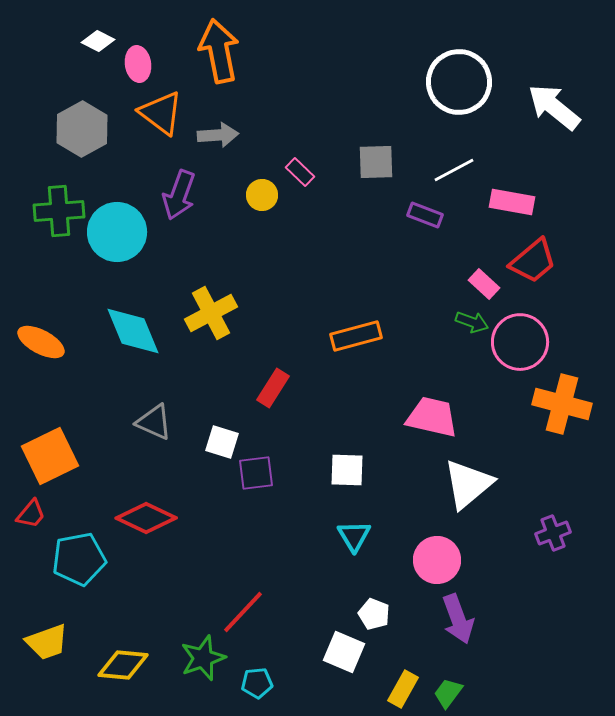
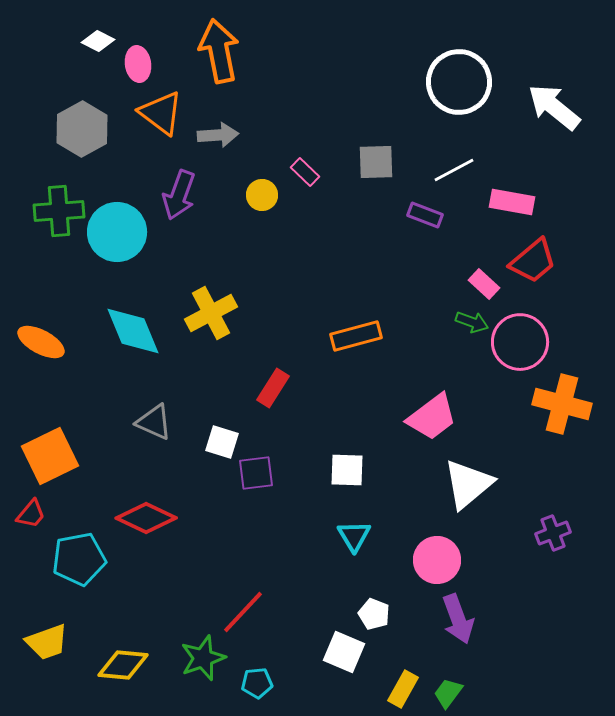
pink rectangle at (300, 172): moved 5 px right
pink trapezoid at (432, 417): rotated 130 degrees clockwise
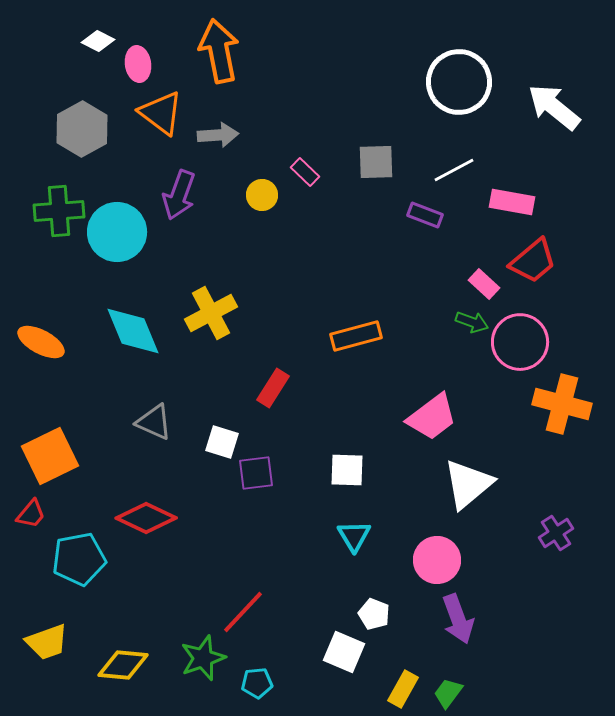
purple cross at (553, 533): moved 3 px right; rotated 12 degrees counterclockwise
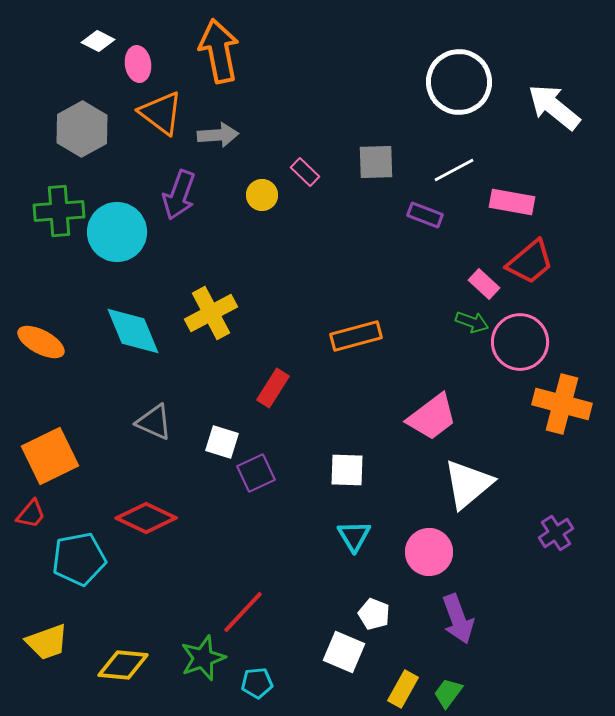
red trapezoid at (533, 261): moved 3 px left, 1 px down
purple square at (256, 473): rotated 18 degrees counterclockwise
pink circle at (437, 560): moved 8 px left, 8 px up
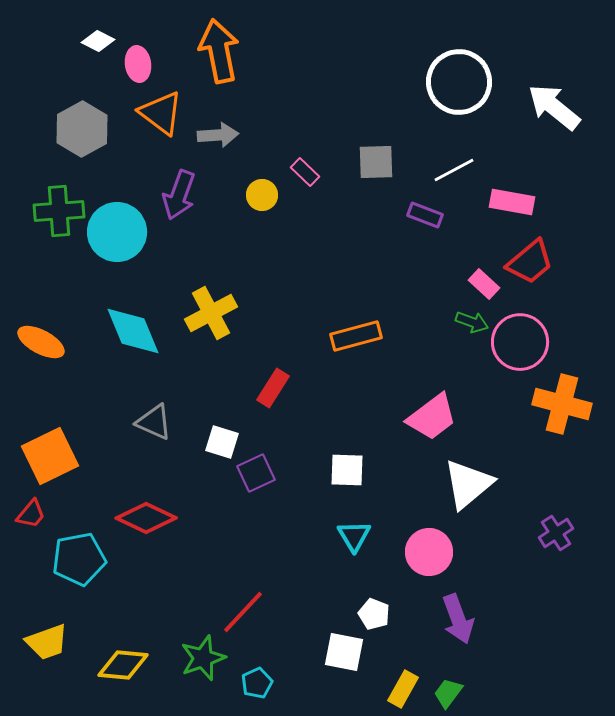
white square at (344, 652): rotated 12 degrees counterclockwise
cyan pentagon at (257, 683): rotated 20 degrees counterclockwise
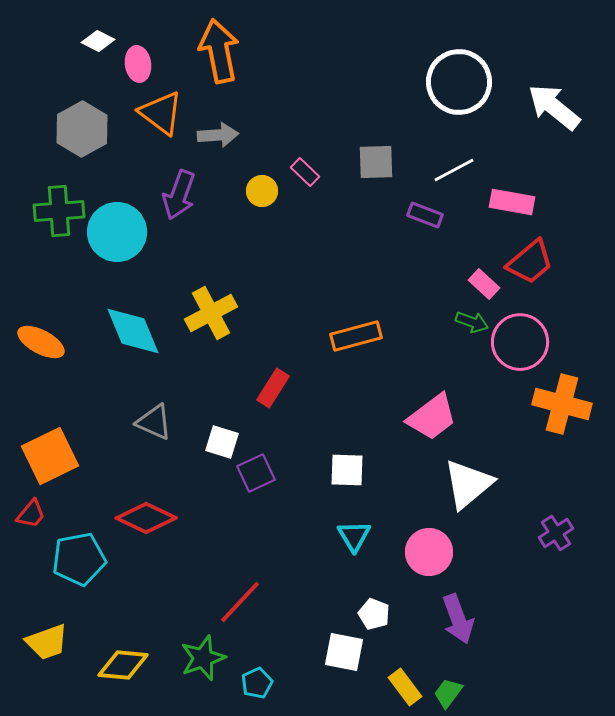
yellow circle at (262, 195): moved 4 px up
red line at (243, 612): moved 3 px left, 10 px up
yellow rectangle at (403, 689): moved 2 px right, 2 px up; rotated 66 degrees counterclockwise
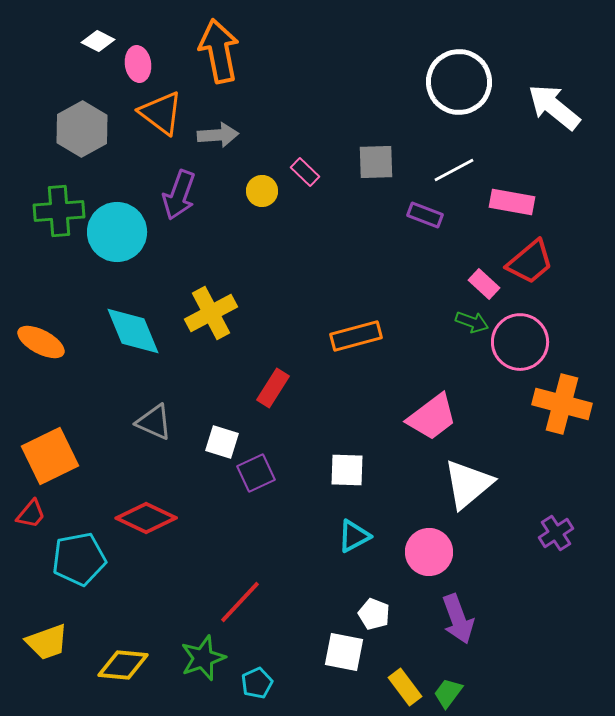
cyan triangle at (354, 536): rotated 33 degrees clockwise
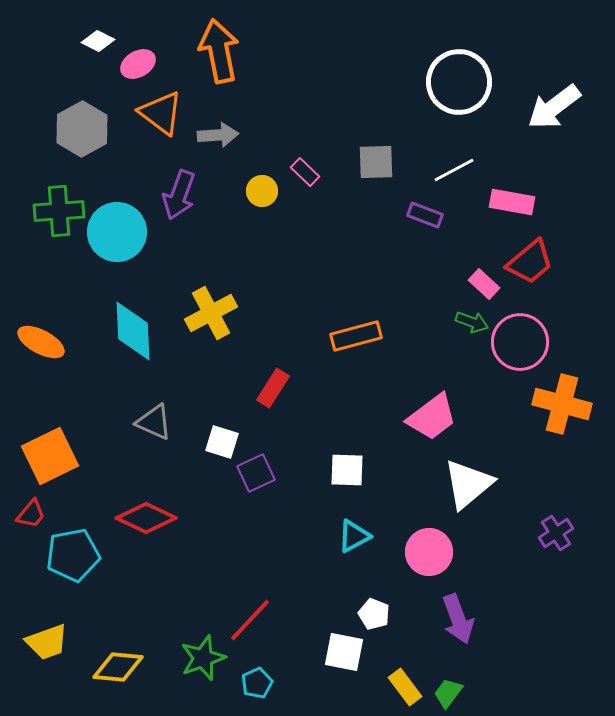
pink ellipse at (138, 64): rotated 68 degrees clockwise
white arrow at (554, 107): rotated 76 degrees counterclockwise
cyan diamond at (133, 331): rotated 20 degrees clockwise
cyan pentagon at (79, 559): moved 6 px left, 4 px up
red line at (240, 602): moved 10 px right, 18 px down
yellow diamond at (123, 665): moved 5 px left, 2 px down
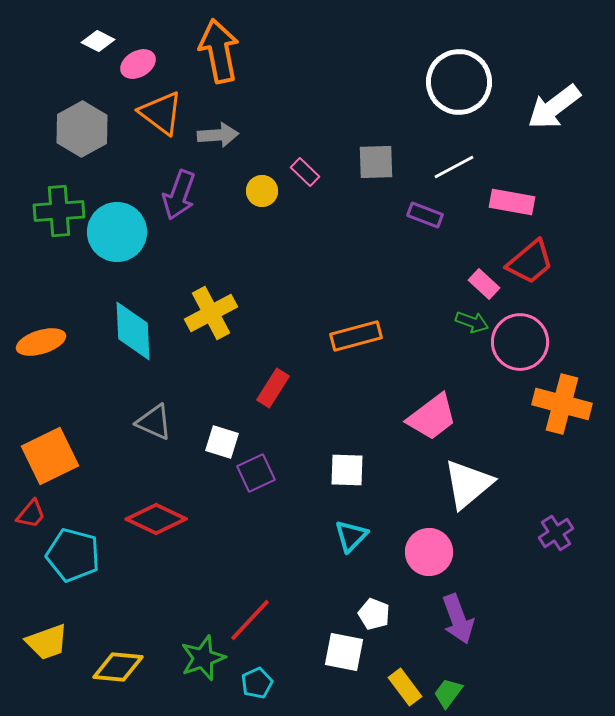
white line at (454, 170): moved 3 px up
orange ellipse at (41, 342): rotated 45 degrees counterclockwise
red diamond at (146, 518): moved 10 px right, 1 px down
cyan triangle at (354, 536): moved 3 px left; rotated 18 degrees counterclockwise
cyan pentagon at (73, 555): rotated 26 degrees clockwise
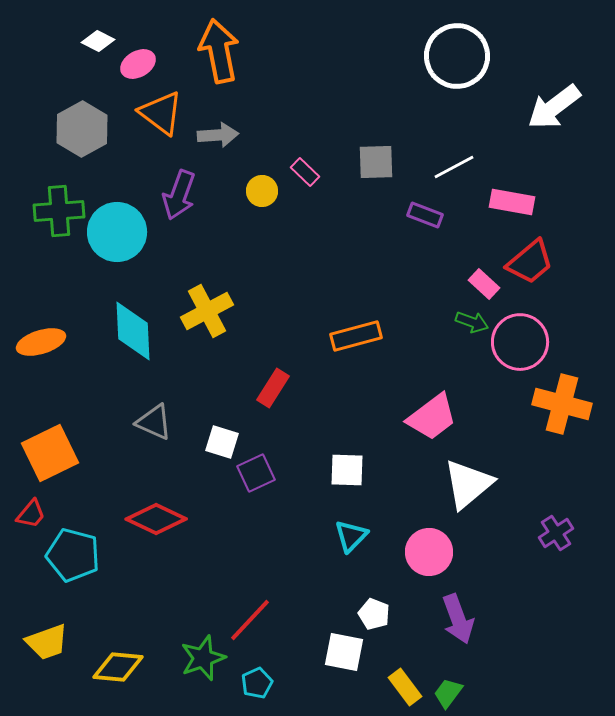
white circle at (459, 82): moved 2 px left, 26 px up
yellow cross at (211, 313): moved 4 px left, 2 px up
orange square at (50, 456): moved 3 px up
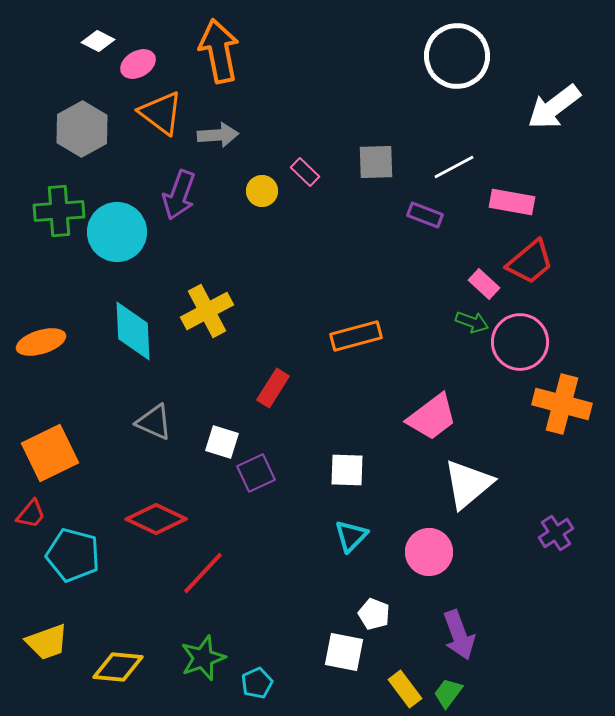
purple arrow at (458, 619): moved 1 px right, 16 px down
red line at (250, 620): moved 47 px left, 47 px up
yellow rectangle at (405, 687): moved 2 px down
